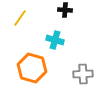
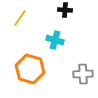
orange hexagon: moved 2 px left, 1 px down
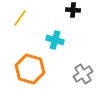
black cross: moved 8 px right
gray cross: rotated 30 degrees counterclockwise
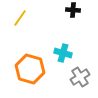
cyan cross: moved 8 px right, 13 px down
gray cross: moved 3 px left, 3 px down
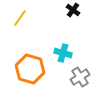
black cross: rotated 32 degrees clockwise
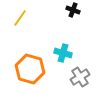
black cross: rotated 16 degrees counterclockwise
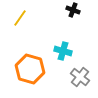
cyan cross: moved 2 px up
gray cross: rotated 18 degrees counterclockwise
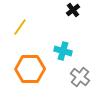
black cross: rotated 32 degrees clockwise
yellow line: moved 9 px down
orange hexagon: rotated 16 degrees counterclockwise
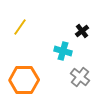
black cross: moved 9 px right, 21 px down
orange hexagon: moved 6 px left, 11 px down
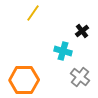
yellow line: moved 13 px right, 14 px up
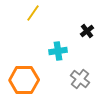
black cross: moved 5 px right
cyan cross: moved 5 px left; rotated 24 degrees counterclockwise
gray cross: moved 2 px down
